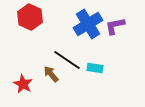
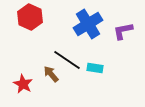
purple L-shape: moved 8 px right, 5 px down
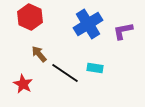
black line: moved 2 px left, 13 px down
brown arrow: moved 12 px left, 20 px up
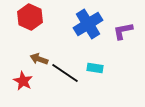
brown arrow: moved 5 px down; rotated 30 degrees counterclockwise
red star: moved 3 px up
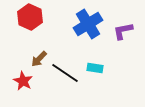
brown arrow: rotated 66 degrees counterclockwise
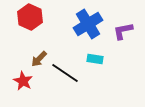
cyan rectangle: moved 9 px up
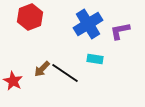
red hexagon: rotated 15 degrees clockwise
purple L-shape: moved 3 px left
brown arrow: moved 3 px right, 10 px down
red star: moved 10 px left
